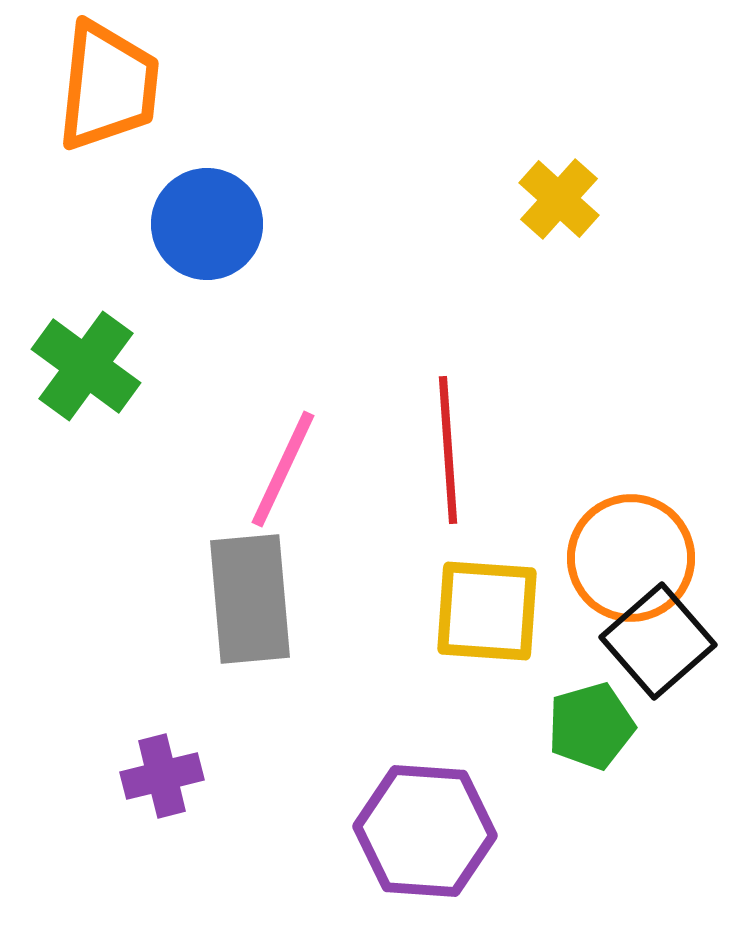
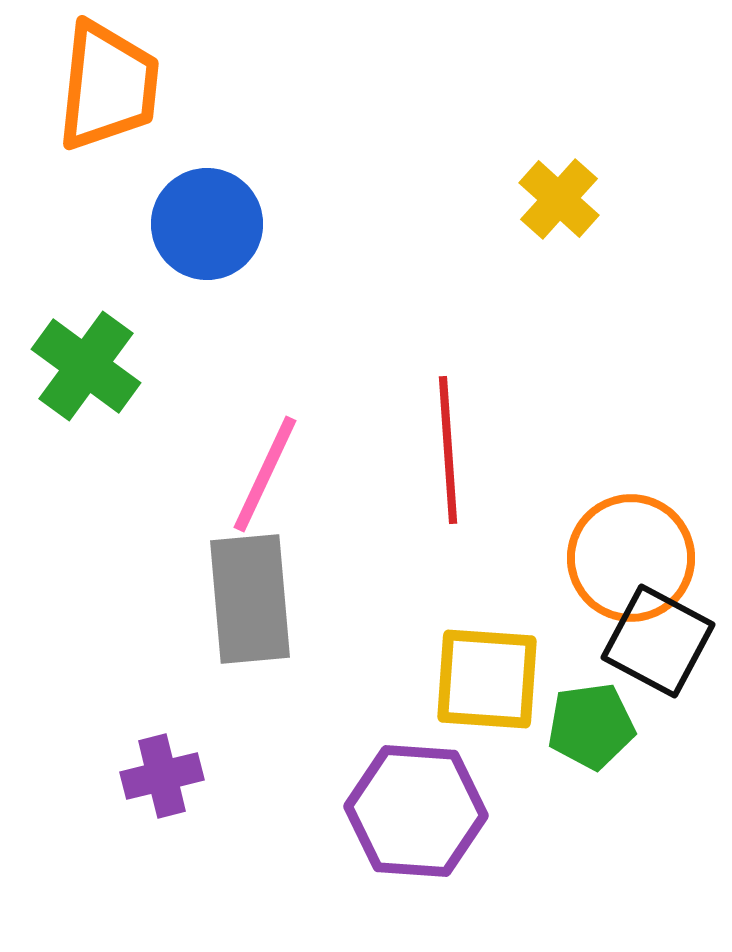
pink line: moved 18 px left, 5 px down
yellow square: moved 68 px down
black square: rotated 21 degrees counterclockwise
green pentagon: rotated 8 degrees clockwise
purple hexagon: moved 9 px left, 20 px up
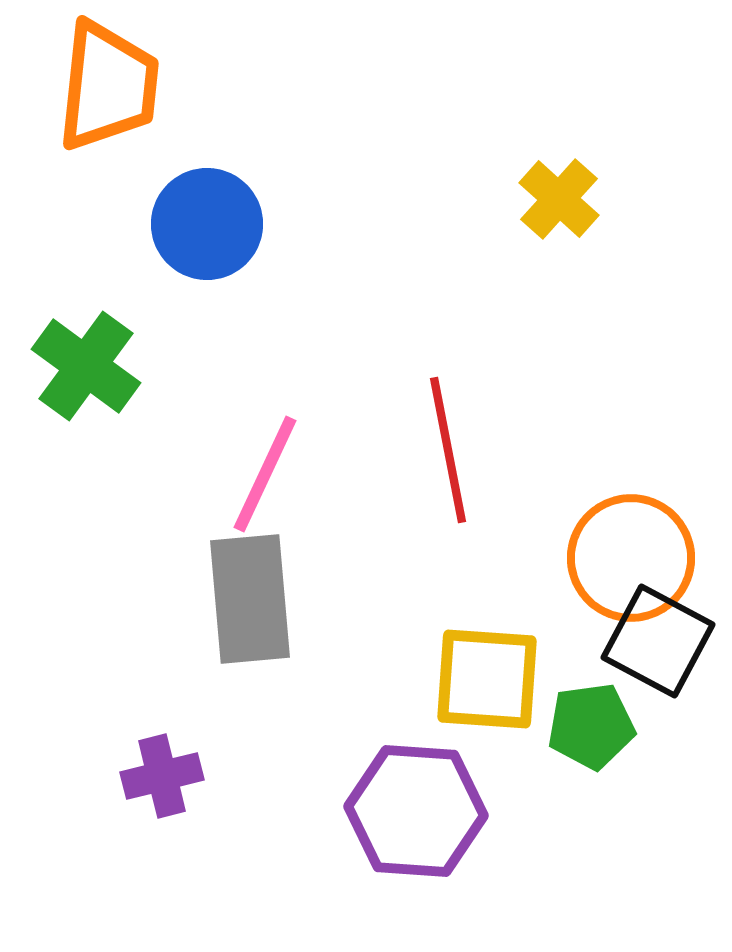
red line: rotated 7 degrees counterclockwise
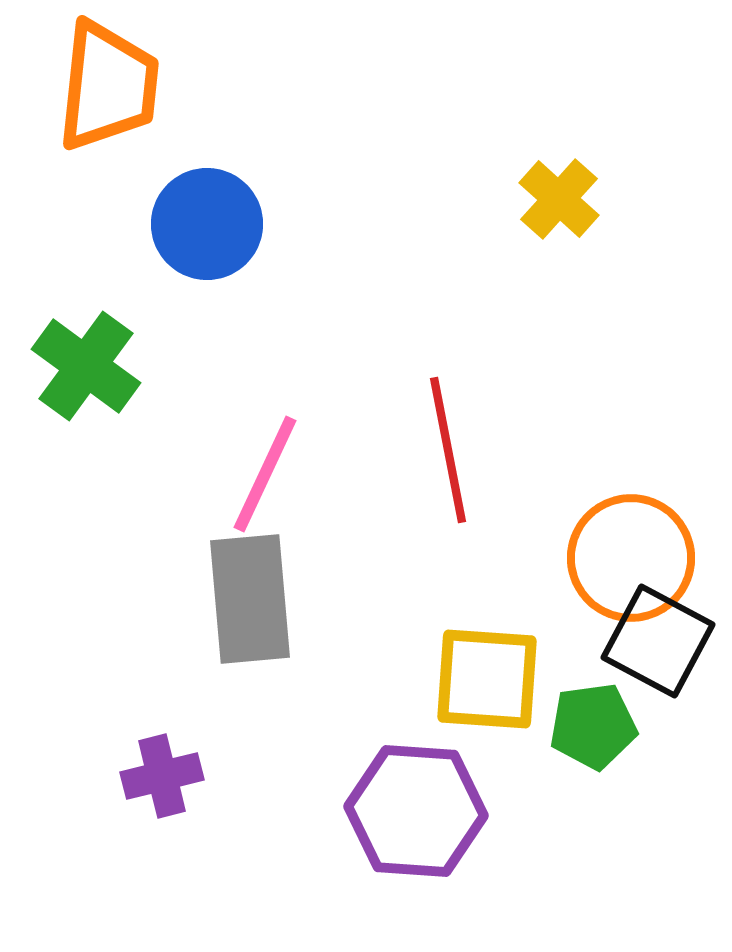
green pentagon: moved 2 px right
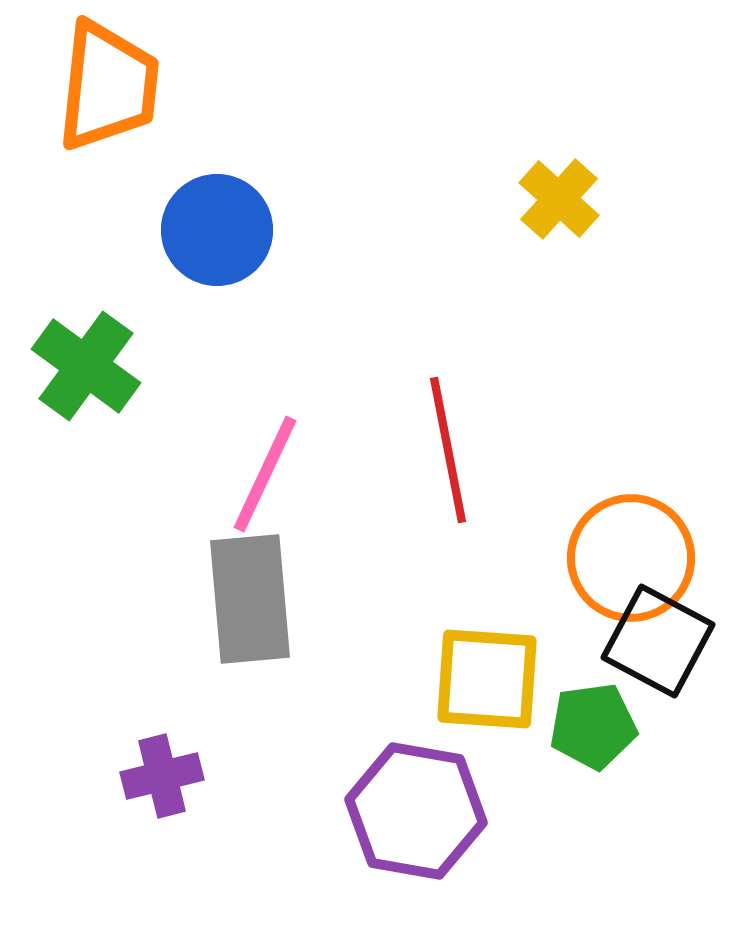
blue circle: moved 10 px right, 6 px down
purple hexagon: rotated 6 degrees clockwise
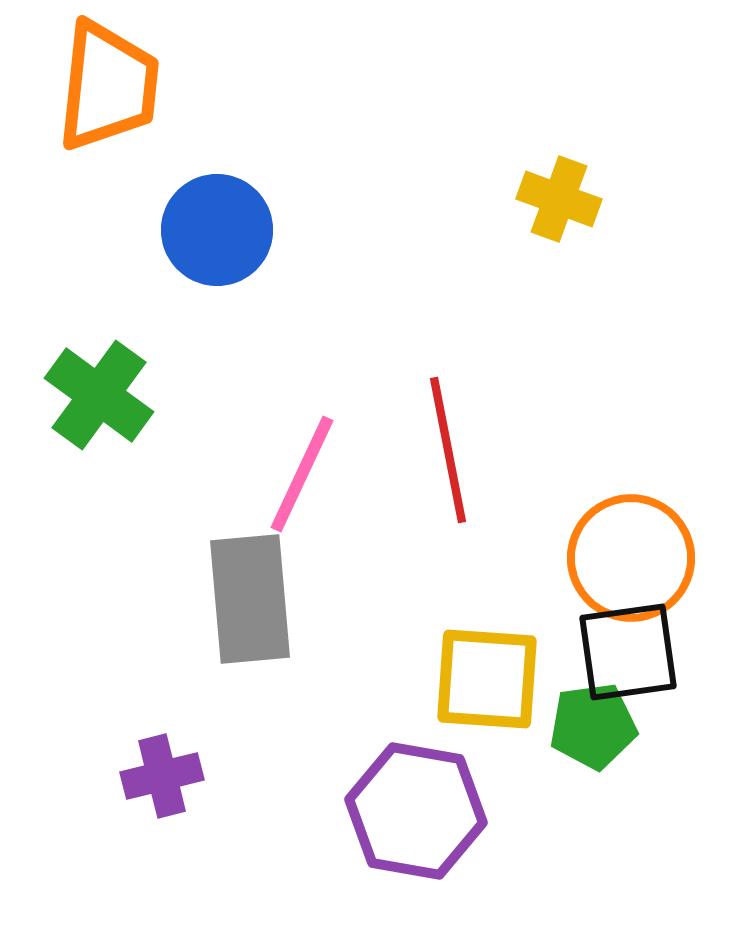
yellow cross: rotated 22 degrees counterclockwise
green cross: moved 13 px right, 29 px down
pink line: moved 37 px right
black square: moved 30 px left, 11 px down; rotated 36 degrees counterclockwise
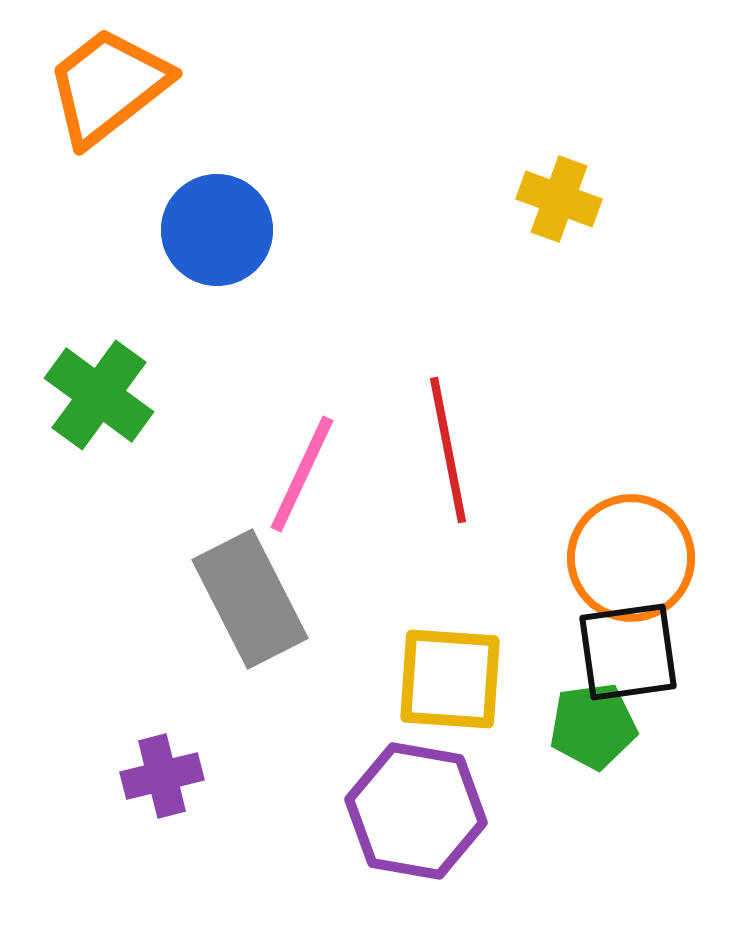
orange trapezoid: rotated 134 degrees counterclockwise
gray rectangle: rotated 22 degrees counterclockwise
yellow square: moved 37 px left
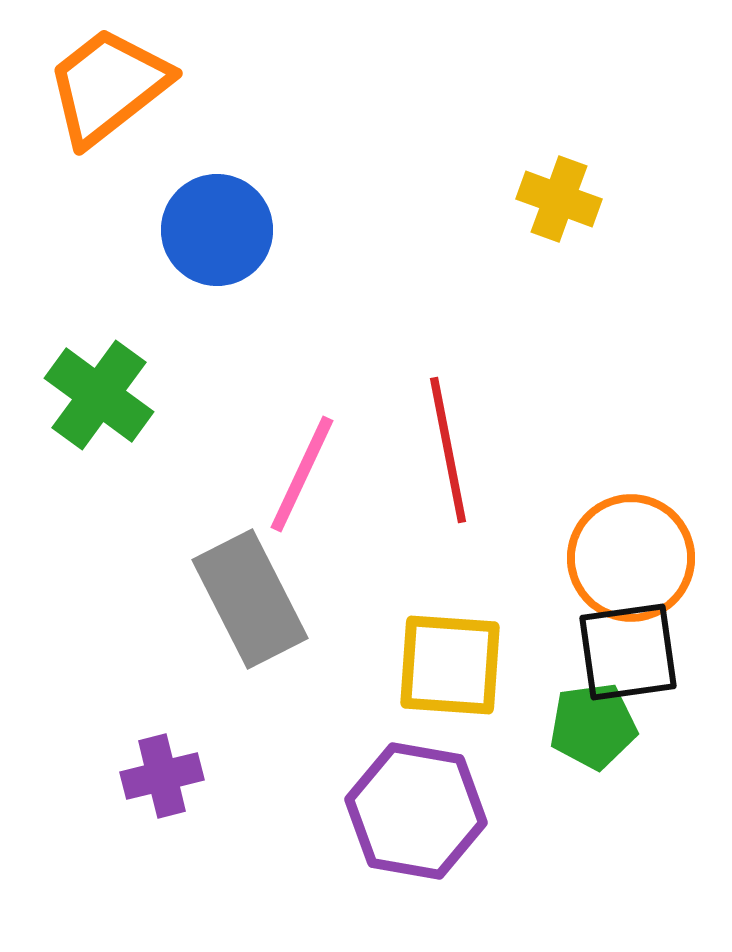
yellow square: moved 14 px up
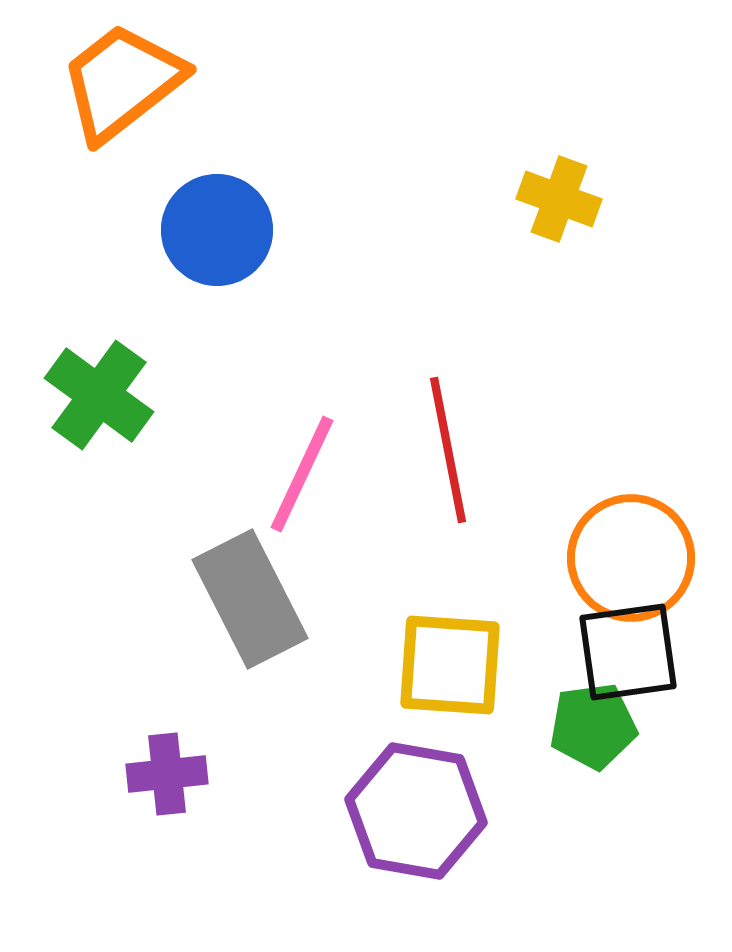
orange trapezoid: moved 14 px right, 4 px up
purple cross: moved 5 px right, 2 px up; rotated 8 degrees clockwise
